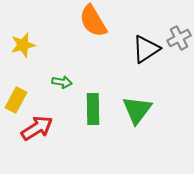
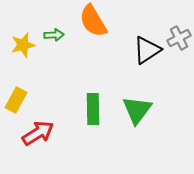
black triangle: moved 1 px right, 1 px down
green arrow: moved 8 px left, 47 px up; rotated 12 degrees counterclockwise
red arrow: moved 1 px right, 5 px down
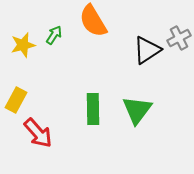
green arrow: rotated 54 degrees counterclockwise
red arrow: rotated 80 degrees clockwise
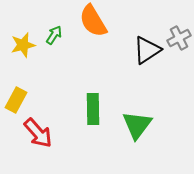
green triangle: moved 15 px down
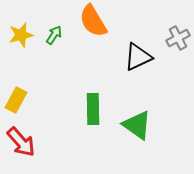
gray cross: moved 1 px left
yellow star: moved 2 px left, 10 px up
black triangle: moved 9 px left, 7 px down; rotated 8 degrees clockwise
green triangle: rotated 32 degrees counterclockwise
red arrow: moved 17 px left, 9 px down
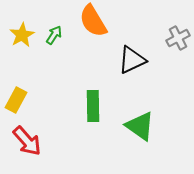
yellow star: moved 1 px right; rotated 15 degrees counterclockwise
black triangle: moved 6 px left, 3 px down
green rectangle: moved 3 px up
green triangle: moved 3 px right, 1 px down
red arrow: moved 6 px right, 1 px up
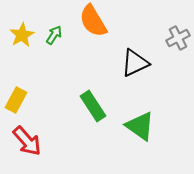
black triangle: moved 3 px right, 3 px down
green rectangle: rotated 32 degrees counterclockwise
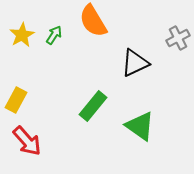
green rectangle: rotated 72 degrees clockwise
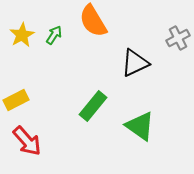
yellow rectangle: rotated 35 degrees clockwise
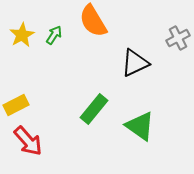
yellow rectangle: moved 5 px down
green rectangle: moved 1 px right, 3 px down
red arrow: moved 1 px right
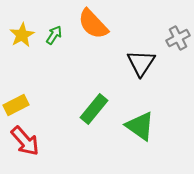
orange semicircle: moved 3 px down; rotated 12 degrees counterclockwise
black triangle: moved 6 px right; rotated 32 degrees counterclockwise
red arrow: moved 3 px left
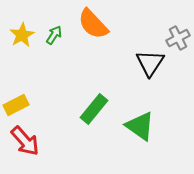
black triangle: moved 9 px right
